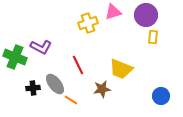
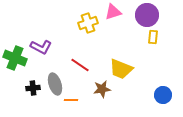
purple circle: moved 1 px right
green cross: moved 1 px down
red line: moved 2 px right; rotated 30 degrees counterclockwise
gray ellipse: rotated 20 degrees clockwise
blue circle: moved 2 px right, 1 px up
orange line: rotated 32 degrees counterclockwise
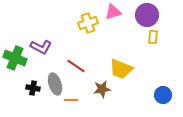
red line: moved 4 px left, 1 px down
black cross: rotated 16 degrees clockwise
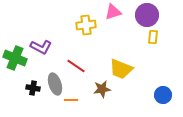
yellow cross: moved 2 px left, 2 px down; rotated 12 degrees clockwise
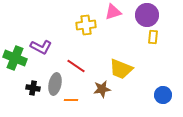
gray ellipse: rotated 30 degrees clockwise
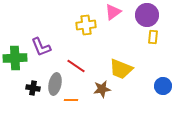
pink triangle: rotated 18 degrees counterclockwise
purple L-shape: rotated 40 degrees clockwise
green cross: rotated 25 degrees counterclockwise
blue circle: moved 9 px up
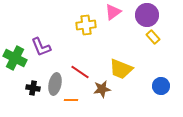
yellow rectangle: rotated 48 degrees counterclockwise
green cross: rotated 30 degrees clockwise
red line: moved 4 px right, 6 px down
blue circle: moved 2 px left
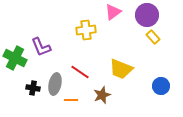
yellow cross: moved 5 px down
brown star: moved 6 px down; rotated 12 degrees counterclockwise
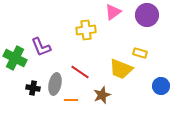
yellow rectangle: moved 13 px left, 16 px down; rotated 32 degrees counterclockwise
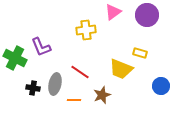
orange line: moved 3 px right
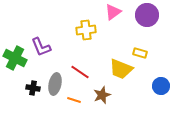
orange line: rotated 16 degrees clockwise
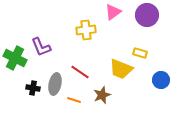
blue circle: moved 6 px up
